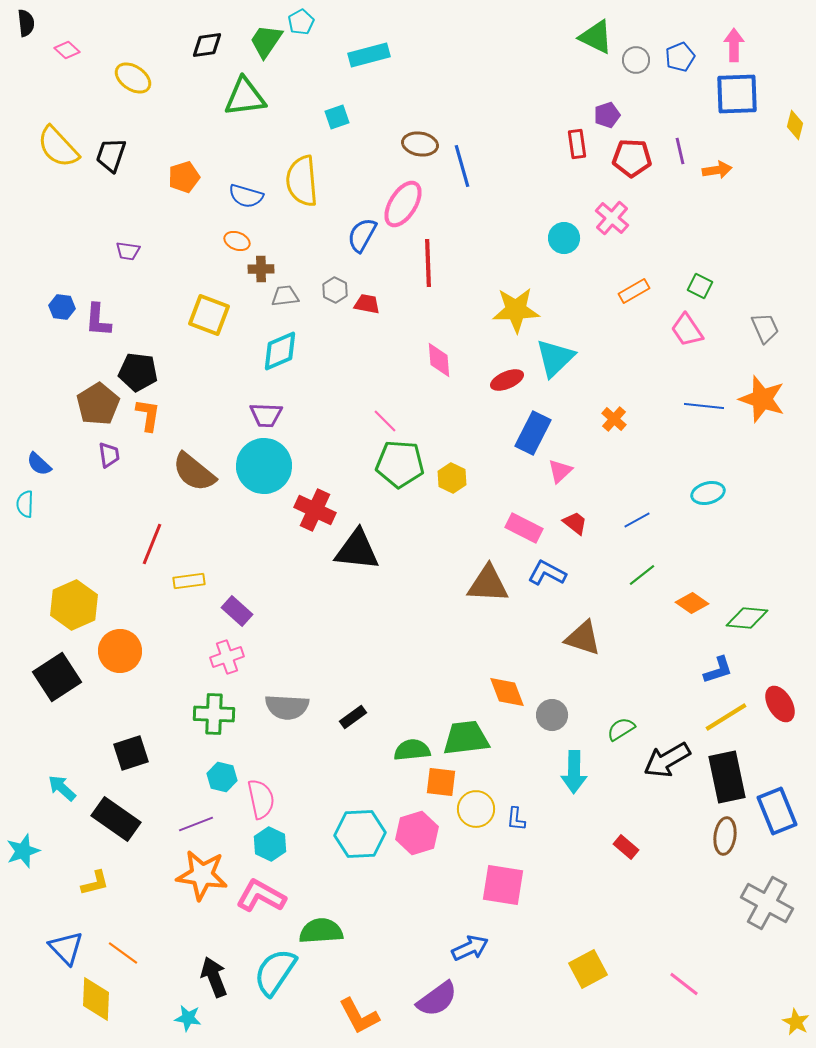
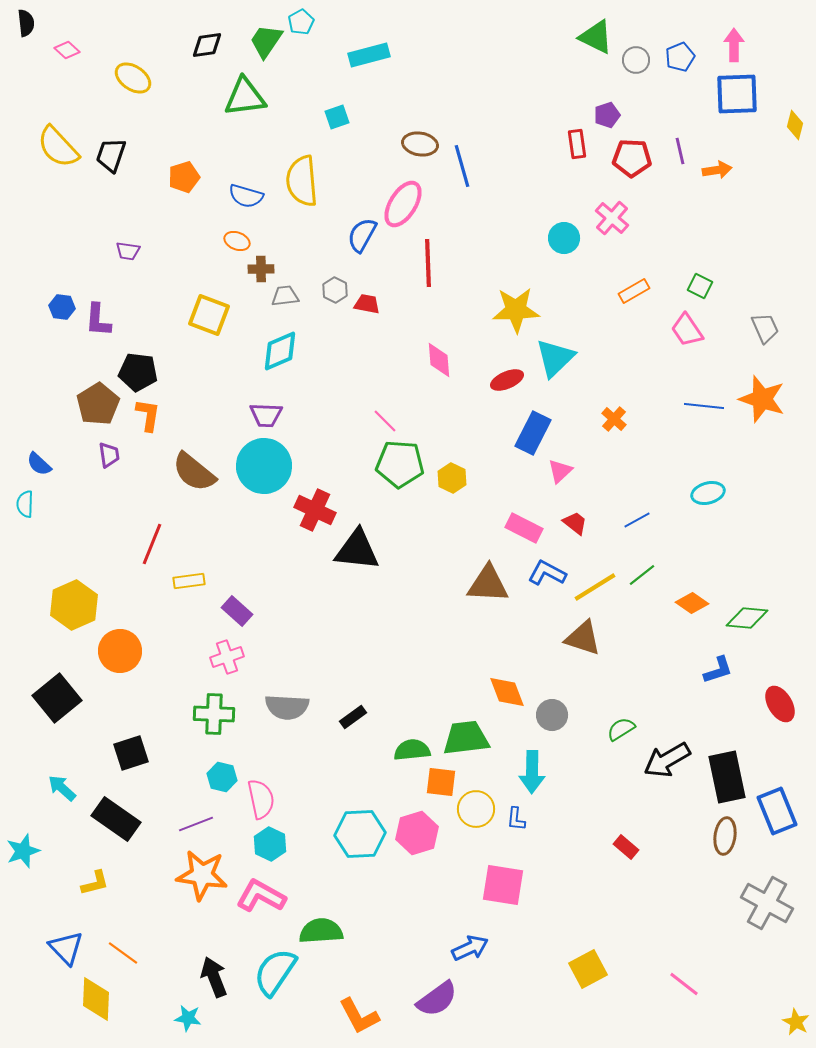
black square at (57, 677): moved 21 px down; rotated 6 degrees counterclockwise
yellow line at (726, 717): moved 131 px left, 130 px up
cyan arrow at (574, 772): moved 42 px left
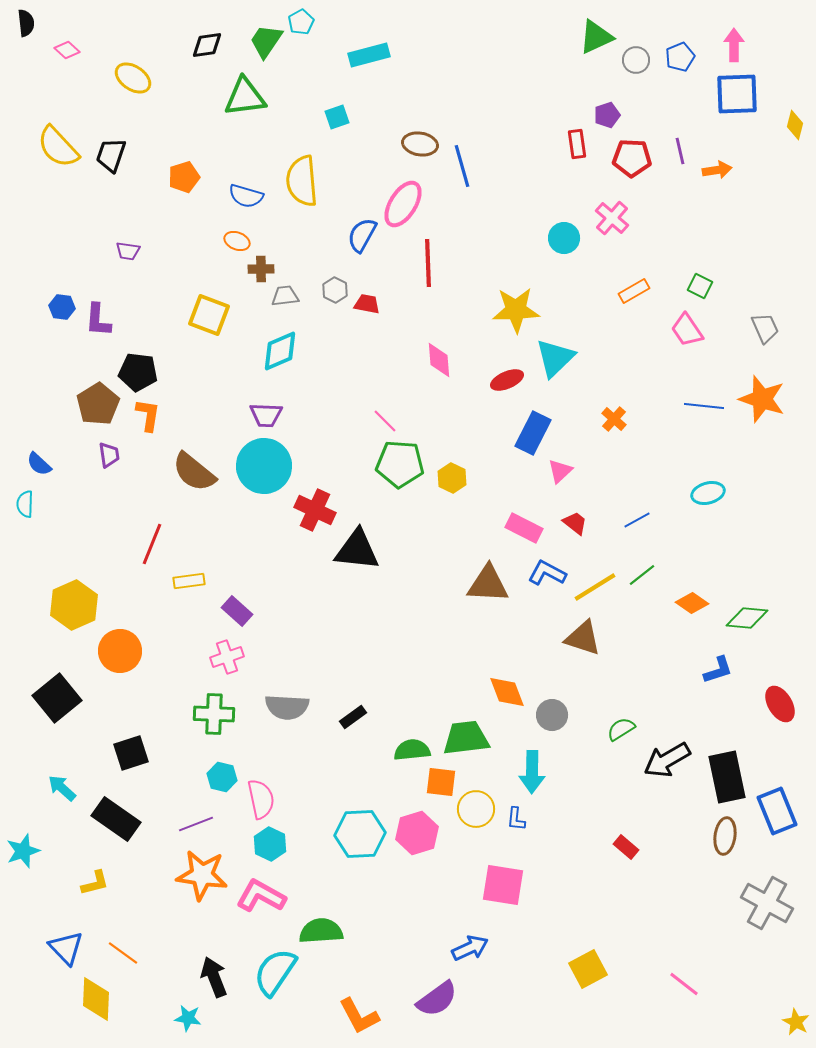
green triangle at (596, 37): rotated 51 degrees counterclockwise
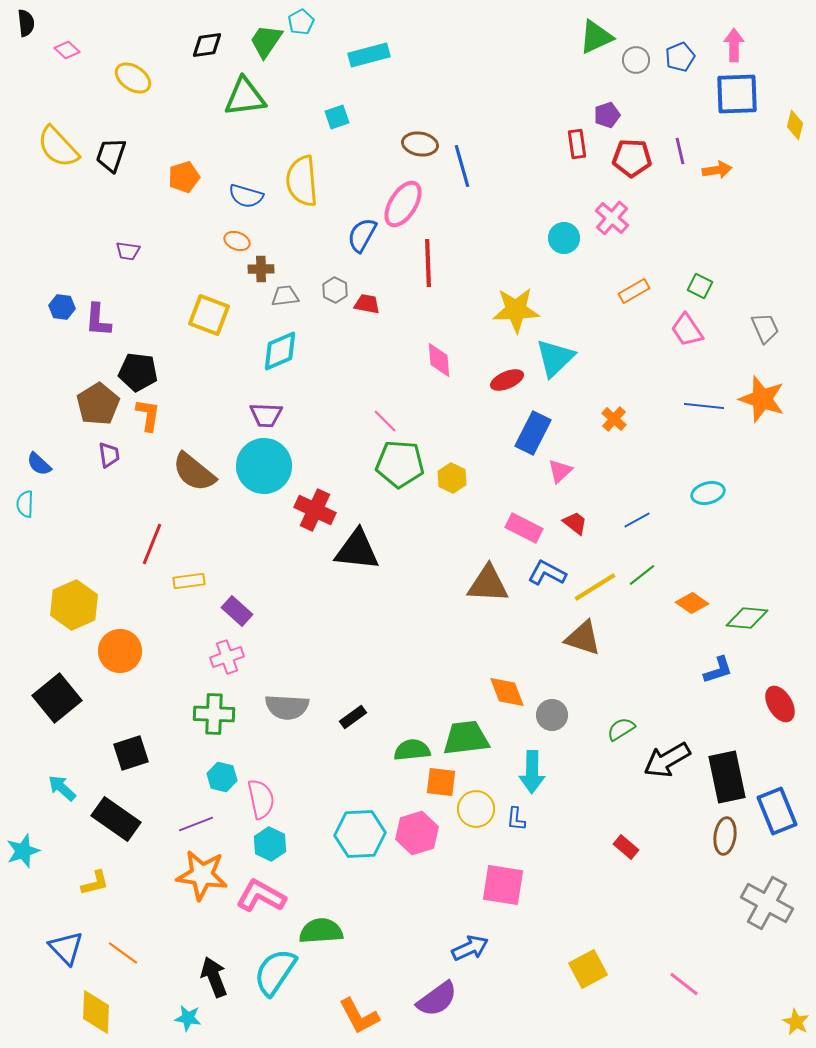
yellow diamond at (96, 999): moved 13 px down
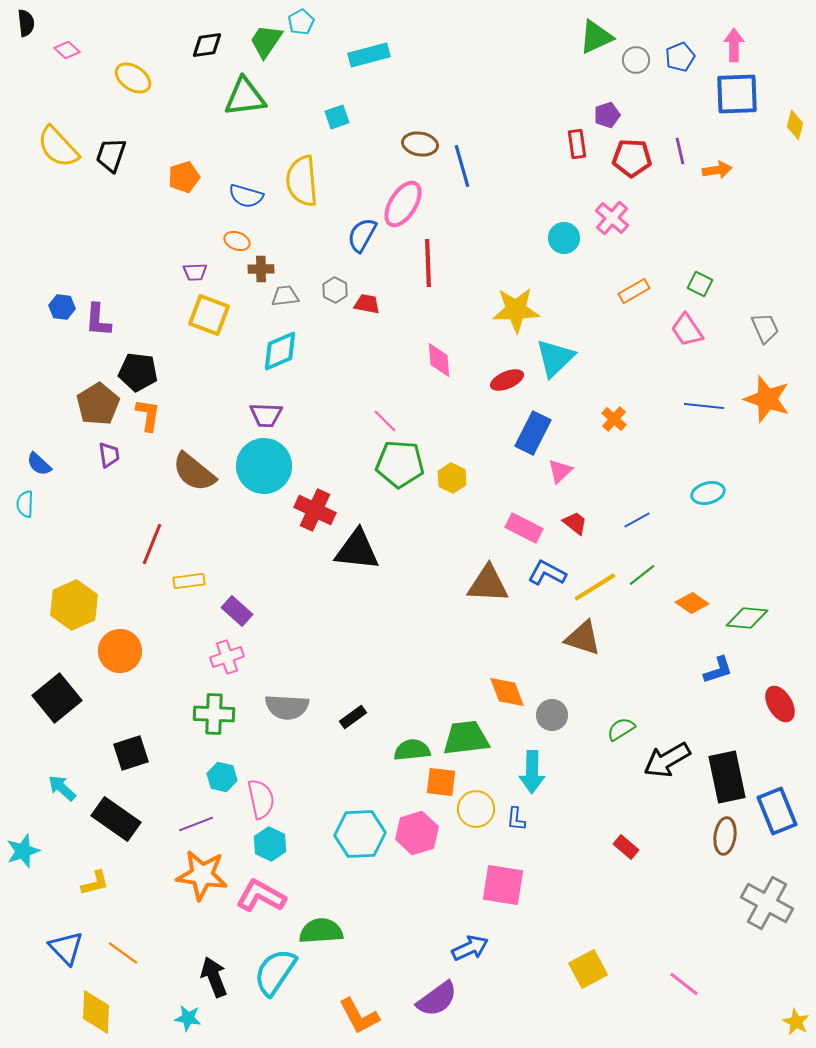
purple trapezoid at (128, 251): moved 67 px right, 21 px down; rotated 10 degrees counterclockwise
green square at (700, 286): moved 2 px up
orange star at (762, 399): moved 5 px right
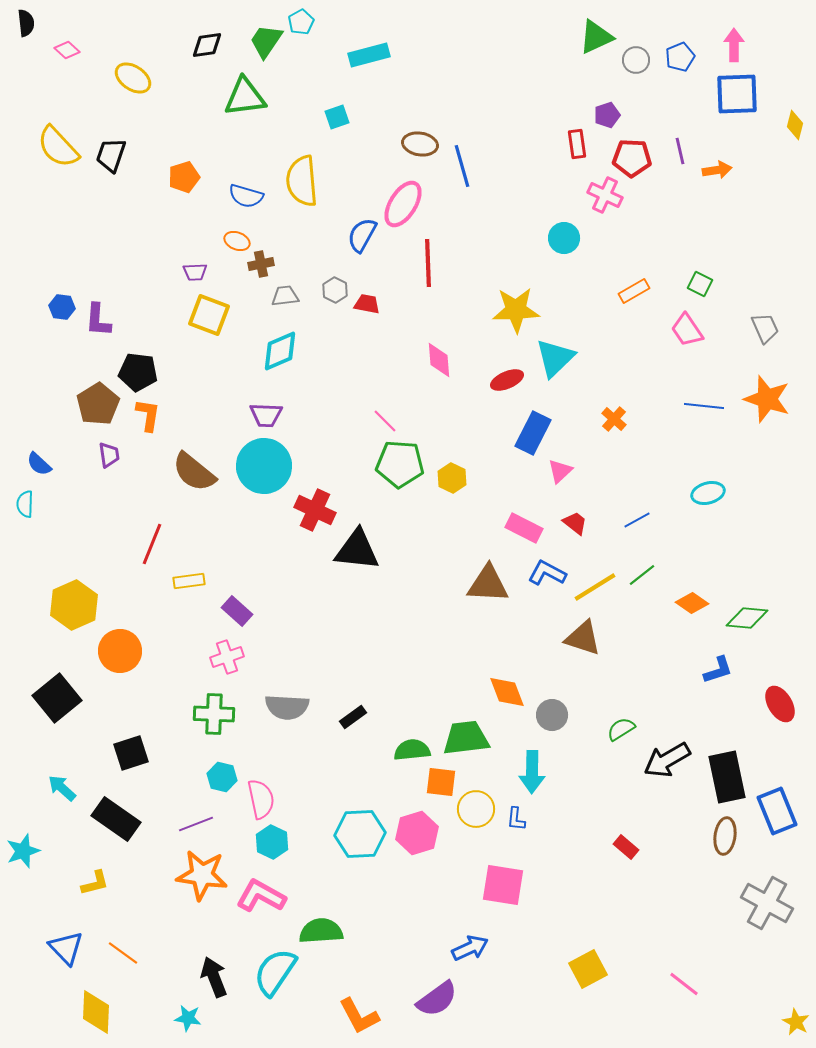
pink cross at (612, 218): moved 7 px left, 23 px up; rotated 16 degrees counterclockwise
brown cross at (261, 269): moved 5 px up; rotated 10 degrees counterclockwise
cyan hexagon at (270, 844): moved 2 px right, 2 px up
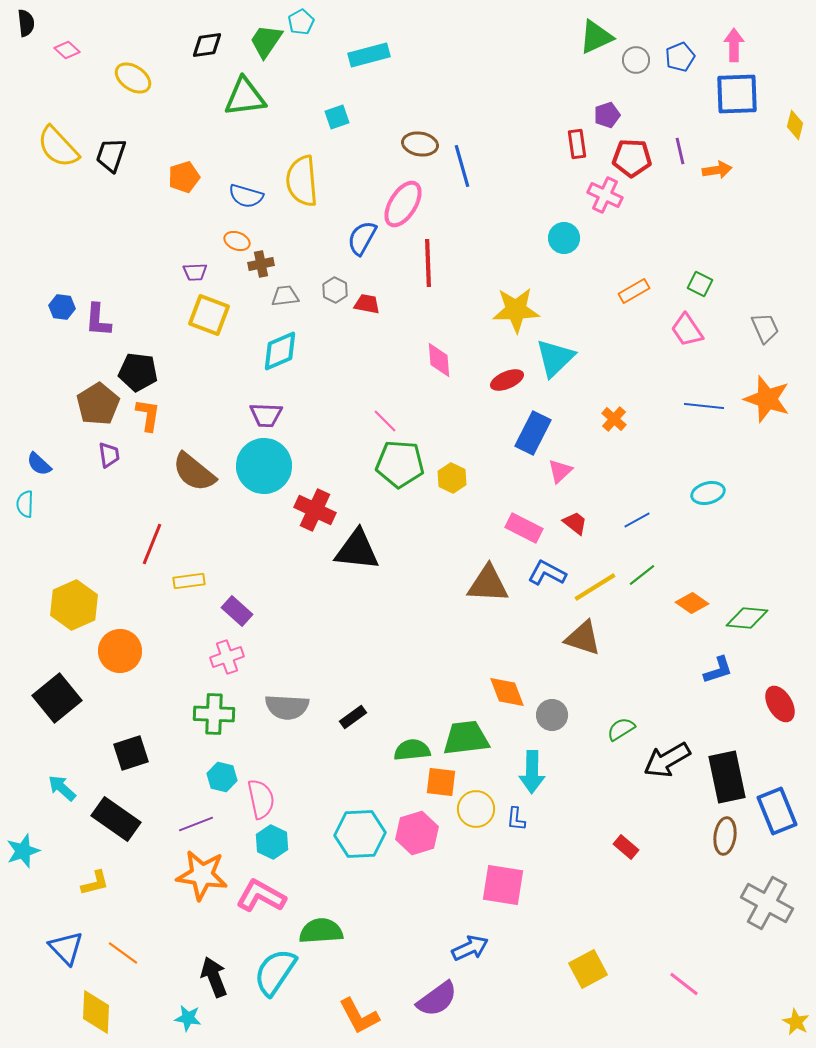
blue semicircle at (362, 235): moved 3 px down
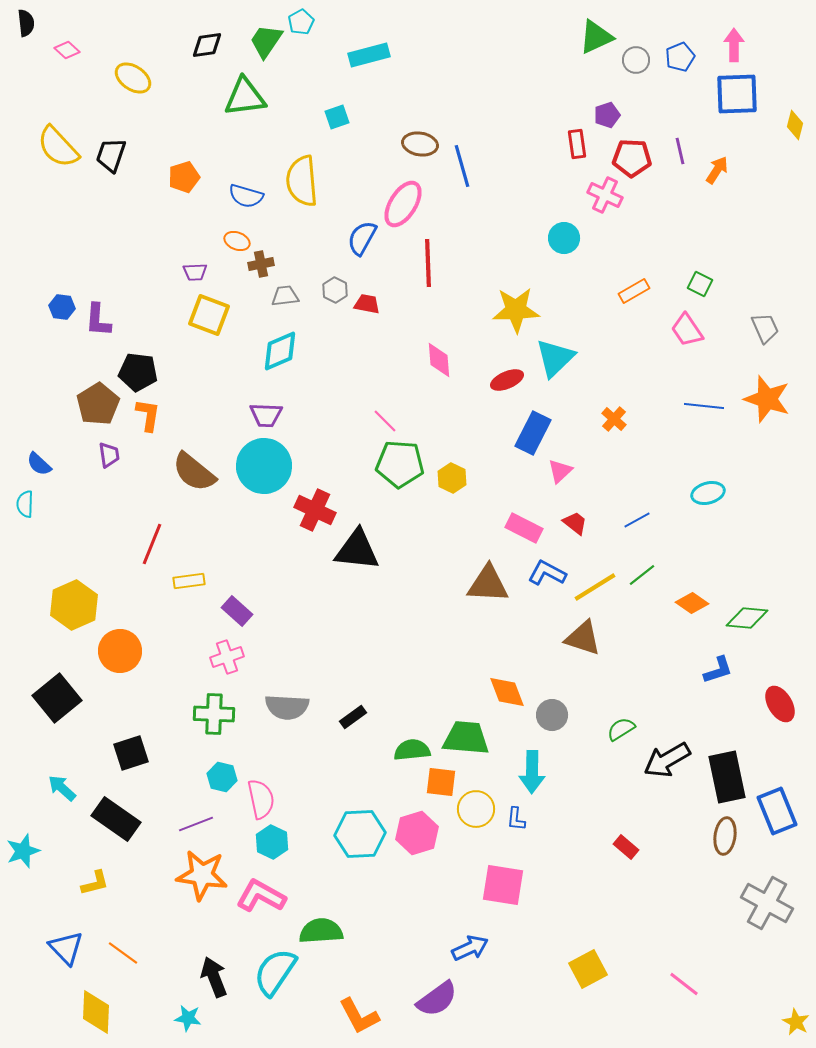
orange arrow at (717, 170): rotated 48 degrees counterclockwise
green trapezoid at (466, 738): rotated 12 degrees clockwise
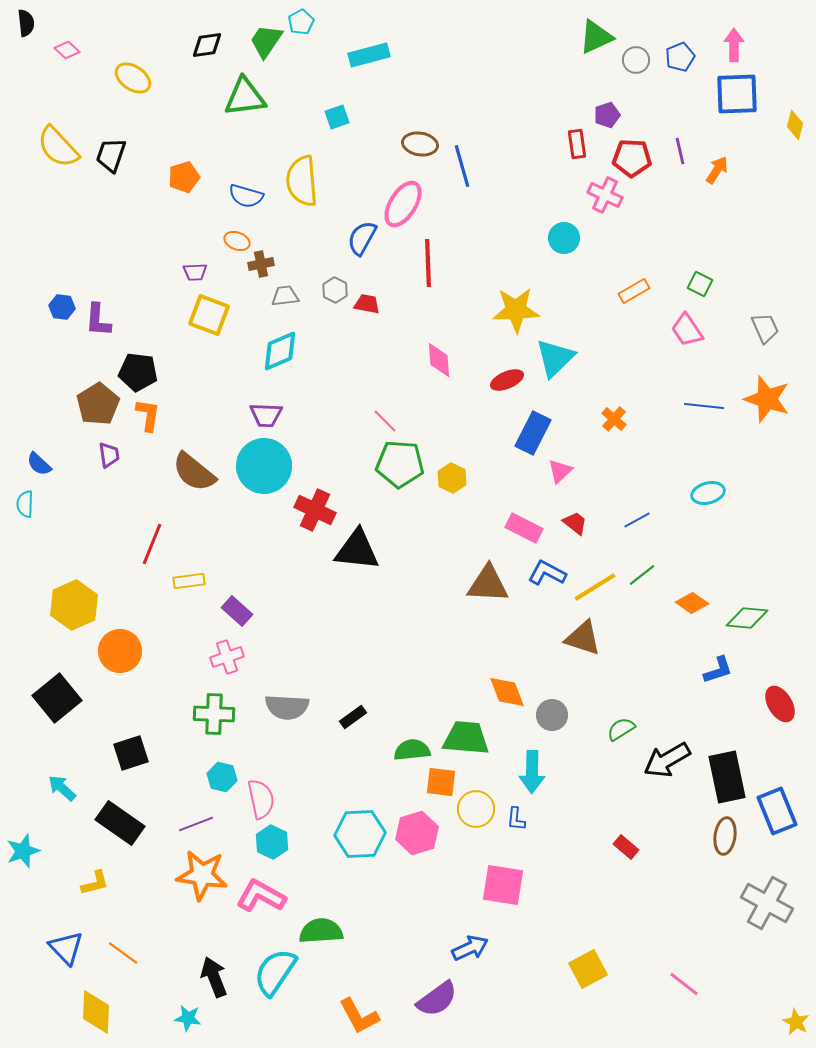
black rectangle at (116, 819): moved 4 px right, 4 px down
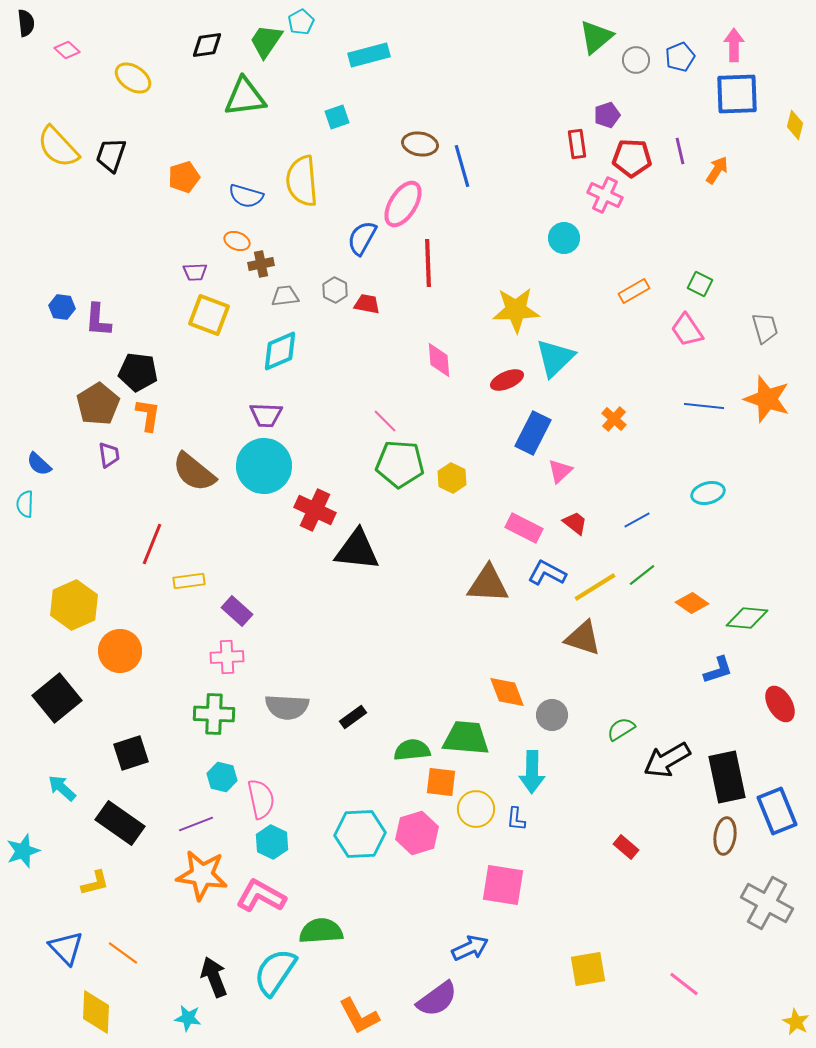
green triangle at (596, 37): rotated 15 degrees counterclockwise
gray trapezoid at (765, 328): rotated 8 degrees clockwise
pink cross at (227, 657): rotated 16 degrees clockwise
yellow square at (588, 969): rotated 18 degrees clockwise
